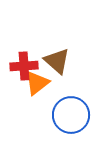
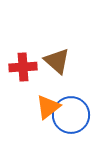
red cross: moved 1 px left, 1 px down
orange triangle: moved 11 px right, 24 px down
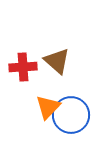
orange triangle: rotated 8 degrees counterclockwise
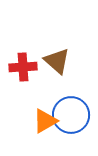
orange triangle: moved 3 px left, 14 px down; rotated 16 degrees clockwise
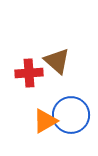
red cross: moved 6 px right, 6 px down
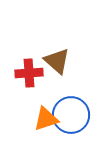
orange triangle: moved 1 px right, 2 px up; rotated 12 degrees clockwise
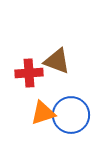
brown triangle: rotated 20 degrees counterclockwise
orange triangle: moved 3 px left, 6 px up
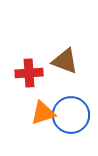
brown triangle: moved 8 px right
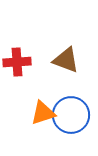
brown triangle: moved 1 px right, 1 px up
red cross: moved 12 px left, 11 px up
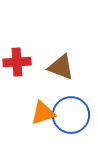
brown triangle: moved 5 px left, 7 px down
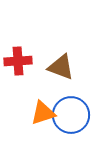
red cross: moved 1 px right, 1 px up
